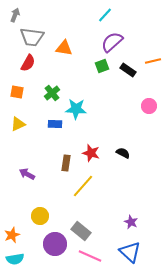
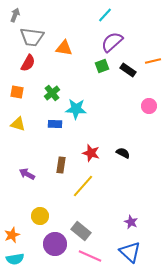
yellow triangle: rotated 42 degrees clockwise
brown rectangle: moved 5 px left, 2 px down
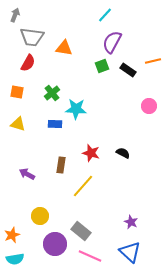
purple semicircle: rotated 20 degrees counterclockwise
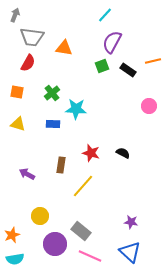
blue rectangle: moved 2 px left
purple star: rotated 16 degrees counterclockwise
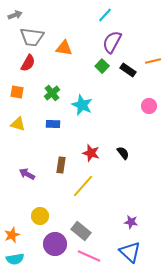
gray arrow: rotated 48 degrees clockwise
green square: rotated 24 degrees counterclockwise
cyan star: moved 6 px right, 4 px up; rotated 20 degrees clockwise
black semicircle: rotated 24 degrees clockwise
pink line: moved 1 px left
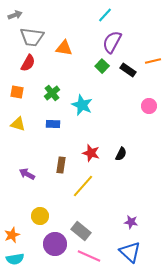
black semicircle: moved 2 px left, 1 px down; rotated 64 degrees clockwise
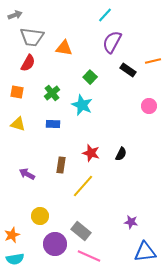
green square: moved 12 px left, 11 px down
blue triangle: moved 15 px right; rotated 50 degrees counterclockwise
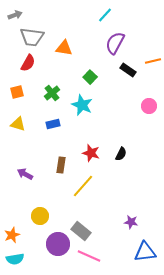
purple semicircle: moved 3 px right, 1 px down
orange square: rotated 24 degrees counterclockwise
blue rectangle: rotated 16 degrees counterclockwise
purple arrow: moved 2 px left
purple circle: moved 3 px right
